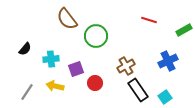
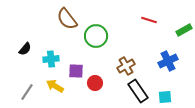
purple square: moved 2 px down; rotated 21 degrees clockwise
yellow arrow: rotated 18 degrees clockwise
black rectangle: moved 1 px down
cyan square: rotated 32 degrees clockwise
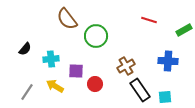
blue cross: rotated 30 degrees clockwise
red circle: moved 1 px down
black rectangle: moved 2 px right, 1 px up
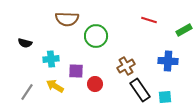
brown semicircle: rotated 50 degrees counterclockwise
black semicircle: moved 6 px up; rotated 64 degrees clockwise
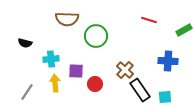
brown cross: moved 1 px left, 4 px down; rotated 18 degrees counterclockwise
yellow arrow: moved 3 px up; rotated 54 degrees clockwise
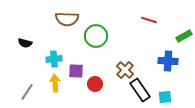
green rectangle: moved 6 px down
cyan cross: moved 3 px right
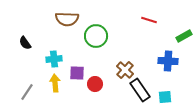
black semicircle: rotated 40 degrees clockwise
purple square: moved 1 px right, 2 px down
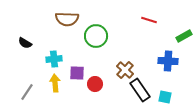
black semicircle: rotated 24 degrees counterclockwise
cyan square: rotated 16 degrees clockwise
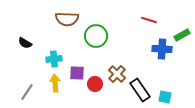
green rectangle: moved 2 px left, 1 px up
blue cross: moved 6 px left, 12 px up
brown cross: moved 8 px left, 4 px down
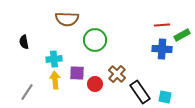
red line: moved 13 px right, 5 px down; rotated 21 degrees counterclockwise
green circle: moved 1 px left, 4 px down
black semicircle: moved 1 px left, 1 px up; rotated 48 degrees clockwise
yellow arrow: moved 3 px up
black rectangle: moved 2 px down
